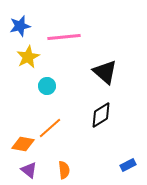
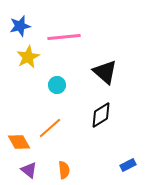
cyan circle: moved 10 px right, 1 px up
orange diamond: moved 4 px left, 2 px up; rotated 50 degrees clockwise
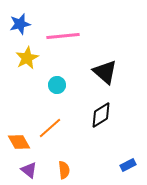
blue star: moved 2 px up
pink line: moved 1 px left, 1 px up
yellow star: moved 1 px left, 1 px down
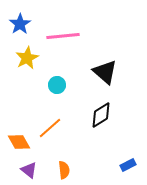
blue star: rotated 20 degrees counterclockwise
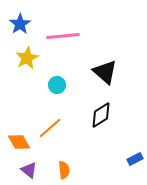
blue rectangle: moved 7 px right, 6 px up
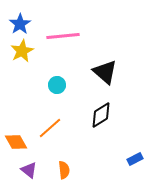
yellow star: moved 5 px left, 7 px up
orange diamond: moved 3 px left
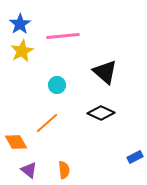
black diamond: moved 2 px up; rotated 56 degrees clockwise
orange line: moved 3 px left, 5 px up
blue rectangle: moved 2 px up
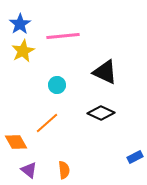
yellow star: moved 1 px right
black triangle: rotated 16 degrees counterclockwise
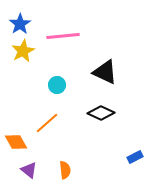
orange semicircle: moved 1 px right
